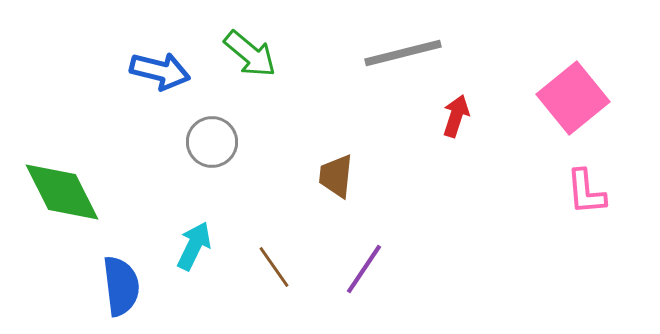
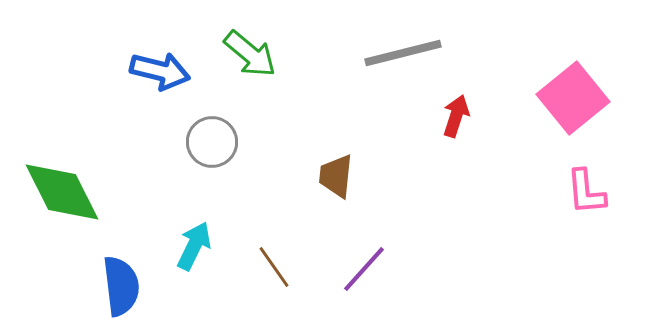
purple line: rotated 8 degrees clockwise
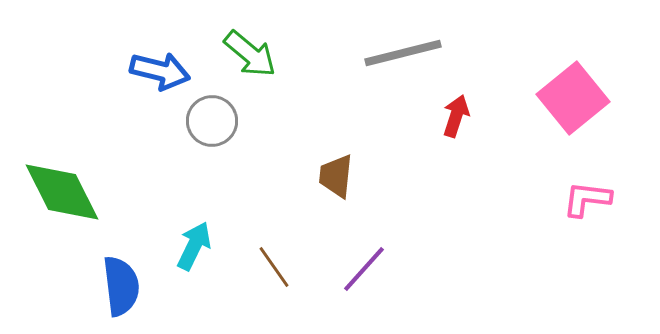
gray circle: moved 21 px up
pink L-shape: moved 1 px right, 7 px down; rotated 102 degrees clockwise
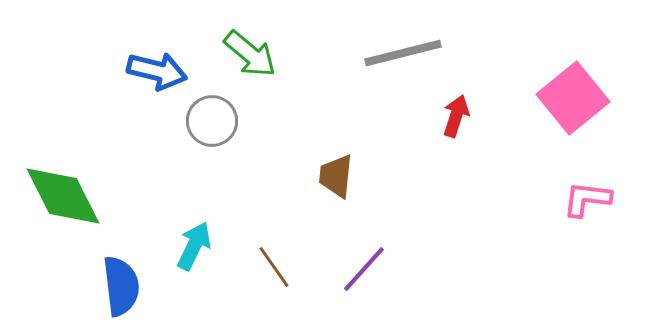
blue arrow: moved 3 px left
green diamond: moved 1 px right, 4 px down
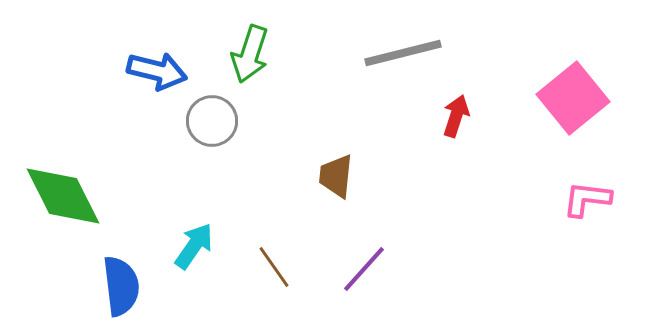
green arrow: rotated 68 degrees clockwise
cyan arrow: rotated 9 degrees clockwise
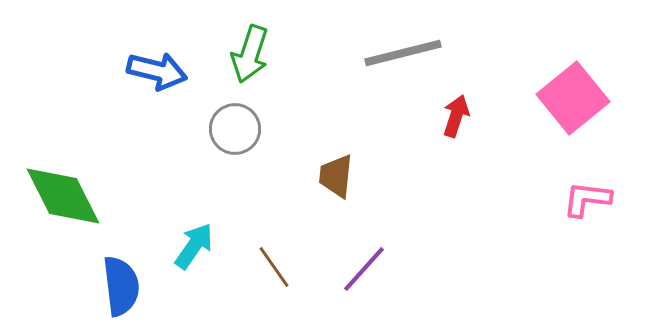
gray circle: moved 23 px right, 8 px down
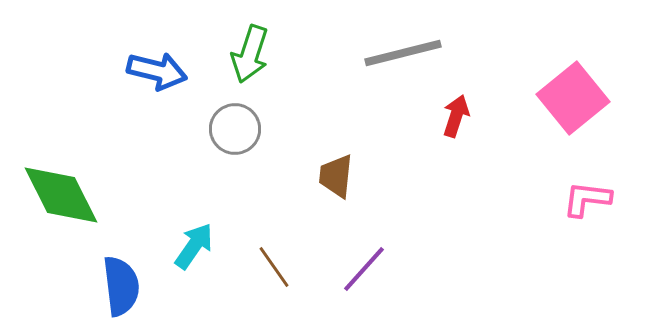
green diamond: moved 2 px left, 1 px up
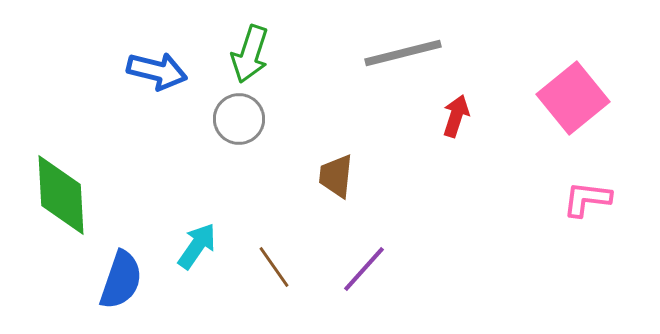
gray circle: moved 4 px right, 10 px up
green diamond: rotated 24 degrees clockwise
cyan arrow: moved 3 px right
blue semicircle: moved 6 px up; rotated 26 degrees clockwise
